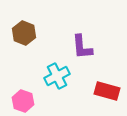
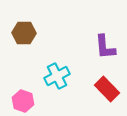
brown hexagon: rotated 20 degrees counterclockwise
purple L-shape: moved 23 px right
red rectangle: moved 2 px up; rotated 30 degrees clockwise
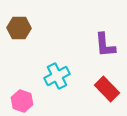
brown hexagon: moved 5 px left, 5 px up
purple L-shape: moved 2 px up
pink hexagon: moved 1 px left
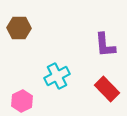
pink hexagon: rotated 15 degrees clockwise
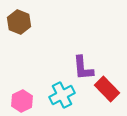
brown hexagon: moved 6 px up; rotated 20 degrees clockwise
purple L-shape: moved 22 px left, 23 px down
cyan cross: moved 5 px right, 19 px down
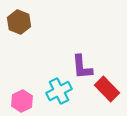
purple L-shape: moved 1 px left, 1 px up
cyan cross: moved 3 px left, 4 px up
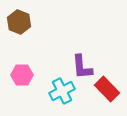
cyan cross: moved 3 px right
pink hexagon: moved 26 px up; rotated 25 degrees clockwise
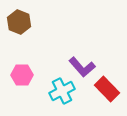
purple L-shape: rotated 36 degrees counterclockwise
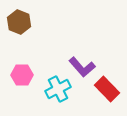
cyan cross: moved 4 px left, 2 px up
